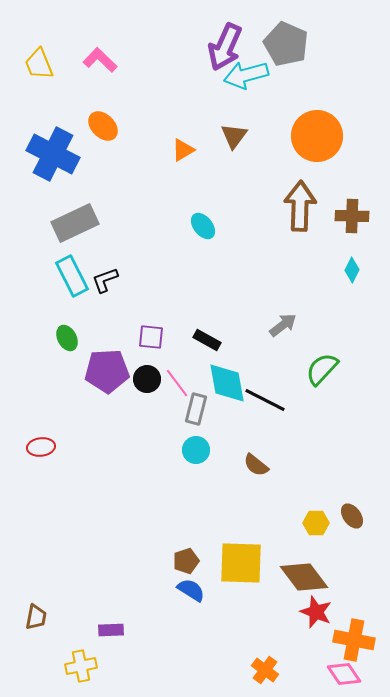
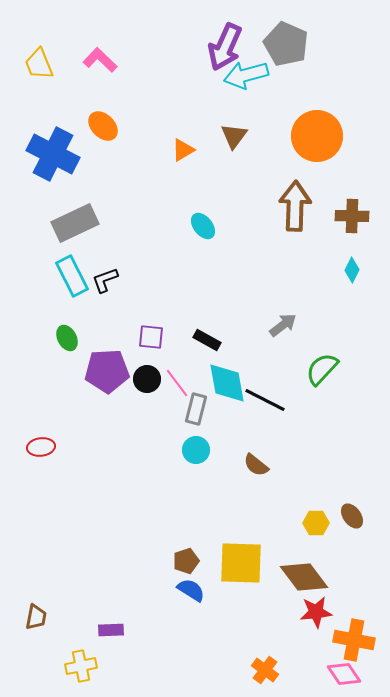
brown arrow at (300, 206): moved 5 px left
red star at (316, 612): rotated 28 degrees counterclockwise
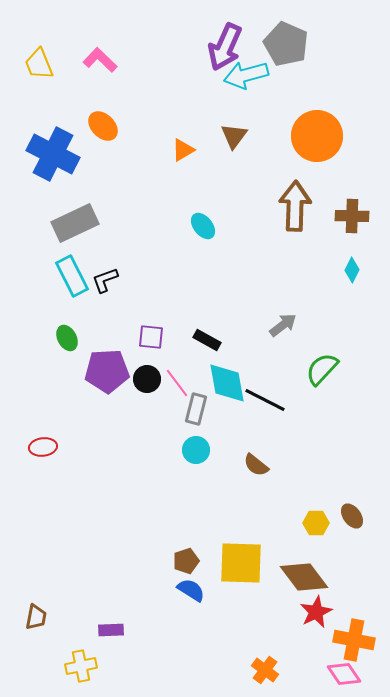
red ellipse at (41, 447): moved 2 px right
red star at (316, 612): rotated 20 degrees counterclockwise
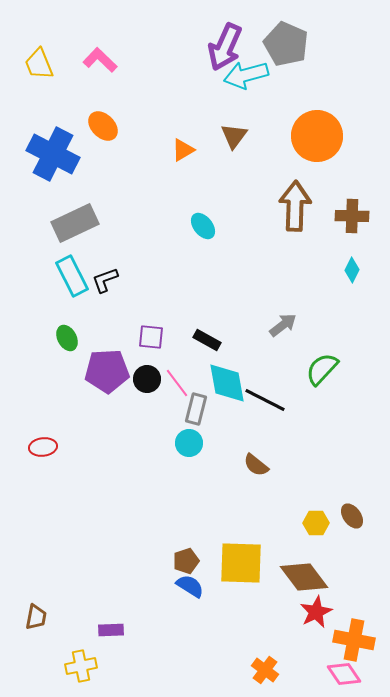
cyan circle at (196, 450): moved 7 px left, 7 px up
blue semicircle at (191, 590): moved 1 px left, 4 px up
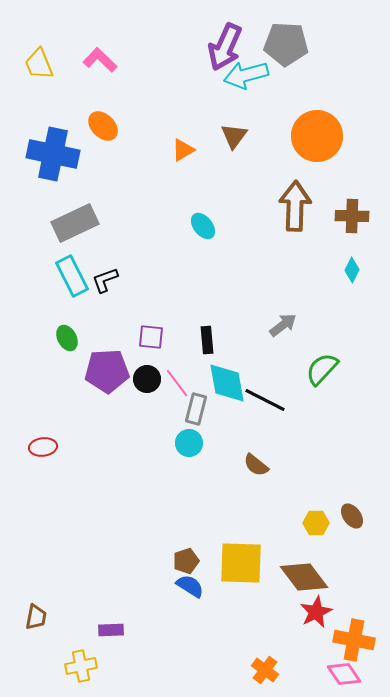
gray pentagon at (286, 44): rotated 21 degrees counterclockwise
blue cross at (53, 154): rotated 15 degrees counterclockwise
black rectangle at (207, 340): rotated 56 degrees clockwise
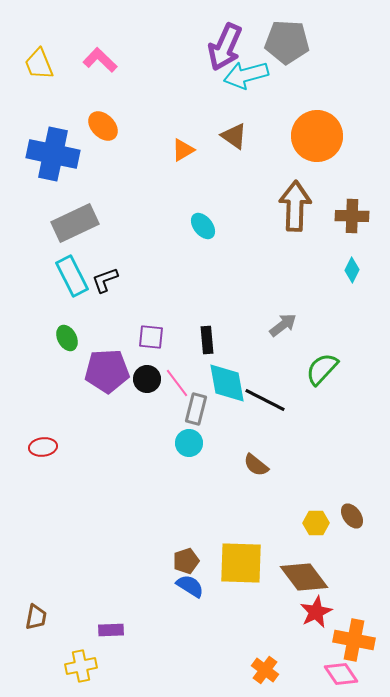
gray pentagon at (286, 44): moved 1 px right, 2 px up
brown triangle at (234, 136): rotated 32 degrees counterclockwise
pink diamond at (344, 674): moved 3 px left
